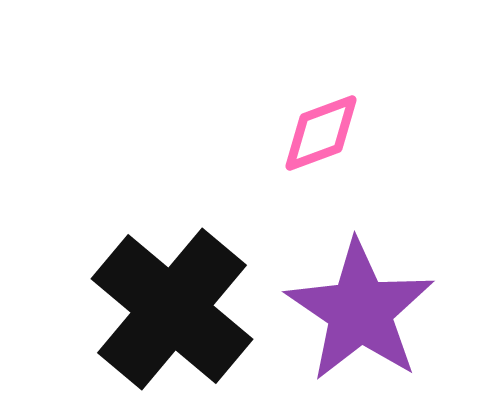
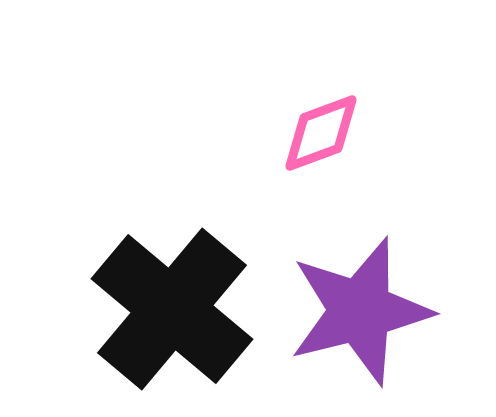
purple star: rotated 24 degrees clockwise
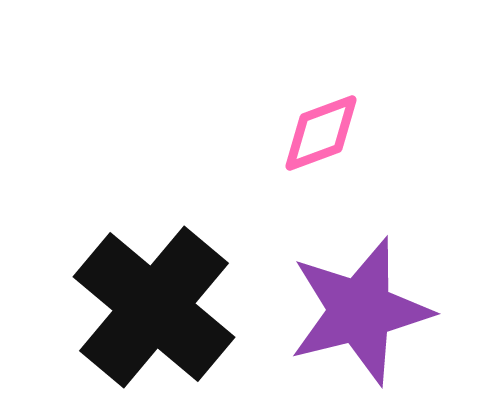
black cross: moved 18 px left, 2 px up
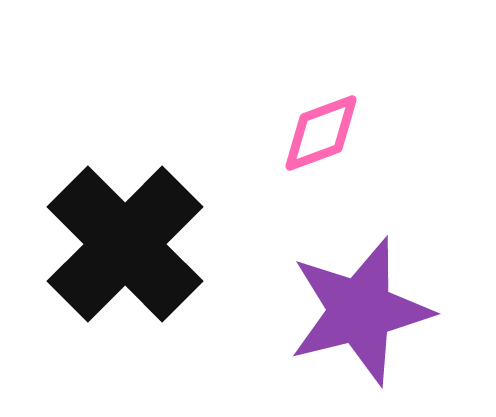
black cross: moved 29 px left, 63 px up; rotated 5 degrees clockwise
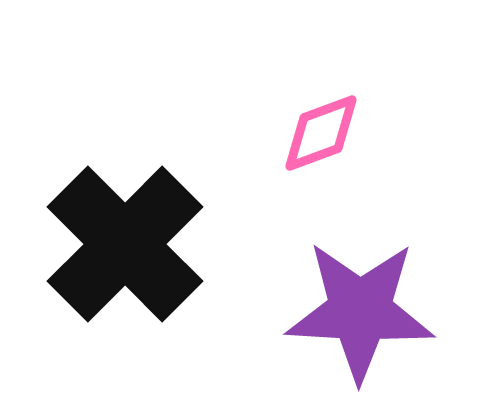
purple star: rotated 17 degrees clockwise
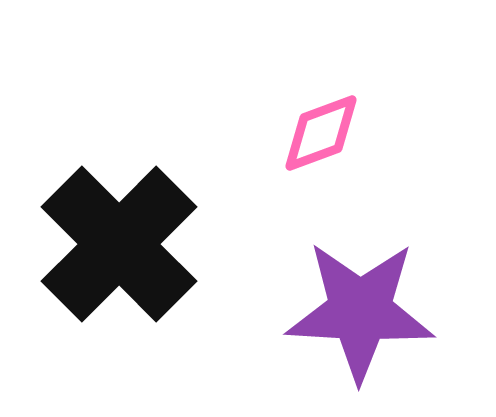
black cross: moved 6 px left
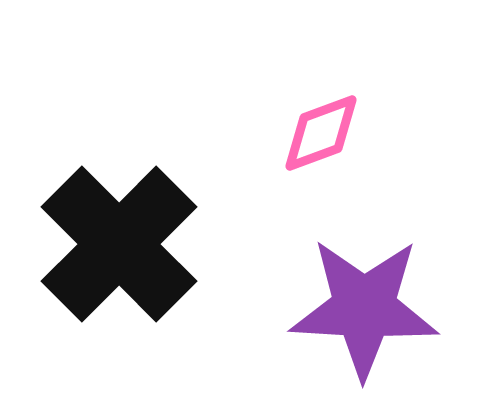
purple star: moved 4 px right, 3 px up
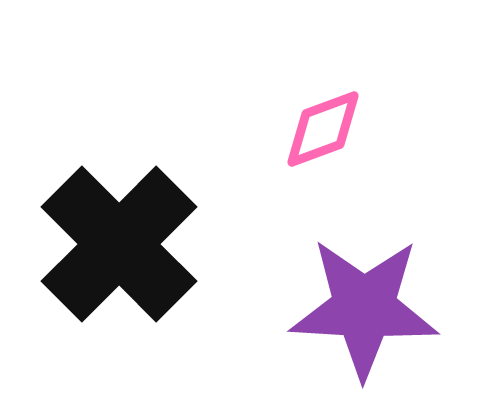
pink diamond: moved 2 px right, 4 px up
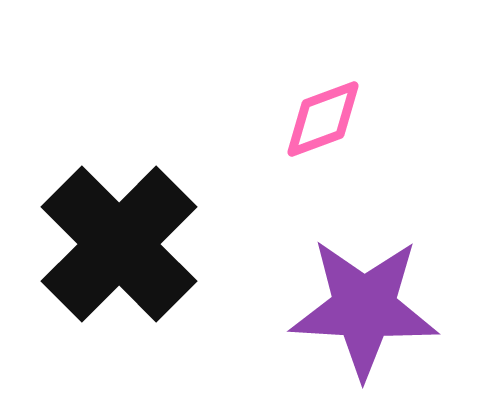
pink diamond: moved 10 px up
